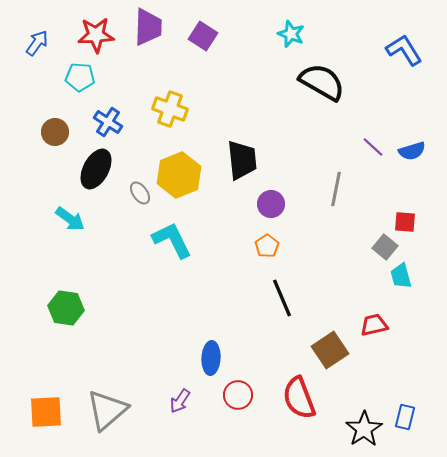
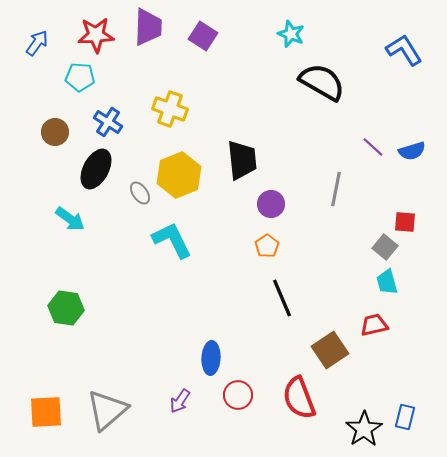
cyan trapezoid: moved 14 px left, 6 px down
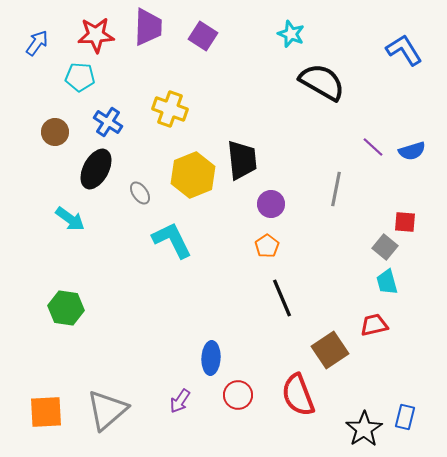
yellow hexagon: moved 14 px right
red semicircle: moved 1 px left, 3 px up
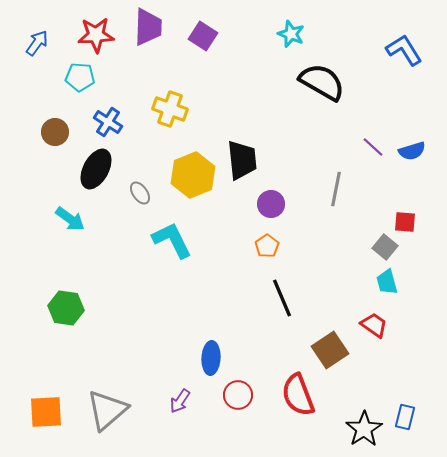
red trapezoid: rotated 48 degrees clockwise
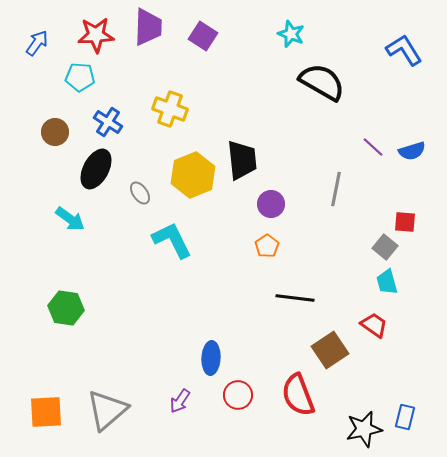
black line: moved 13 px right; rotated 60 degrees counterclockwise
black star: rotated 21 degrees clockwise
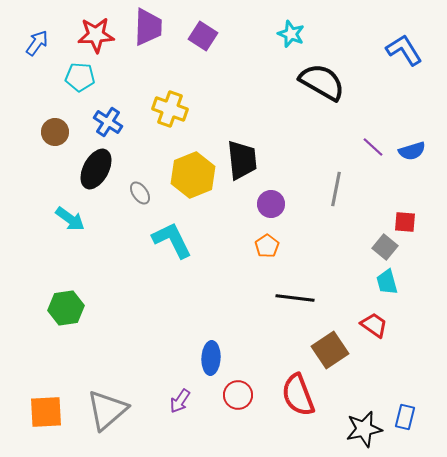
green hexagon: rotated 16 degrees counterclockwise
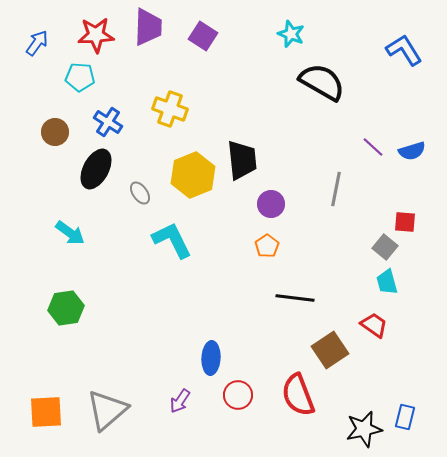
cyan arrow: moved 14 px down
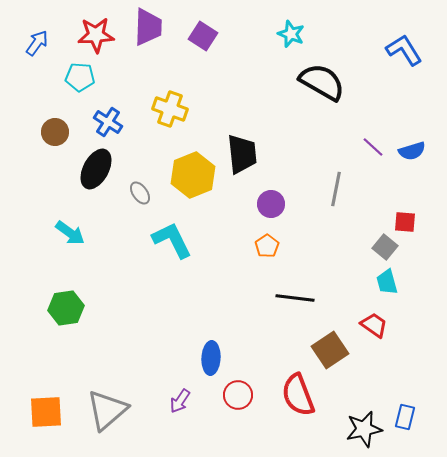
black trapezoid: moved 6 px up
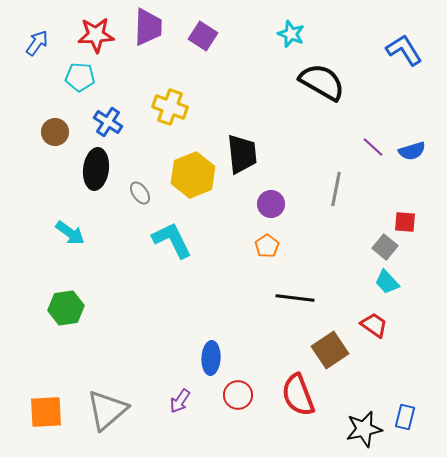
yellow cross: moved 2 px up
black ellipse: rotated 21 degrees counterclockwise
cyan trapezoid: rotated 28 degrees counterclockwise
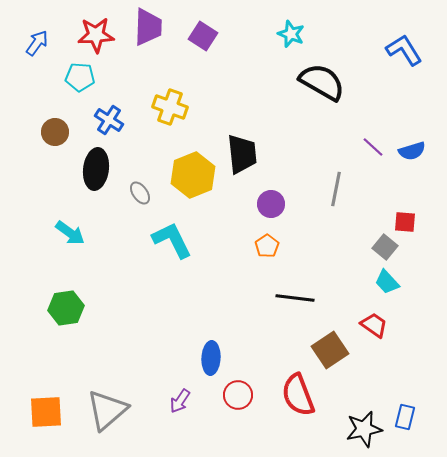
blue cross: moved 1 px right, 2 px up
